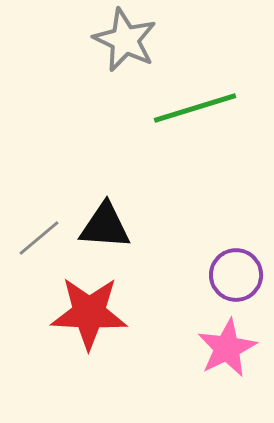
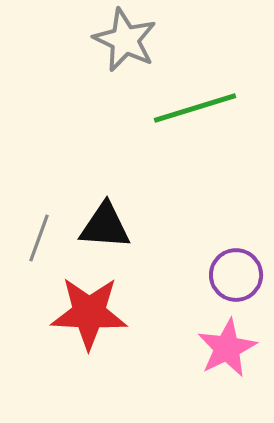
gray line: rotated 30 degrees counterclockwise
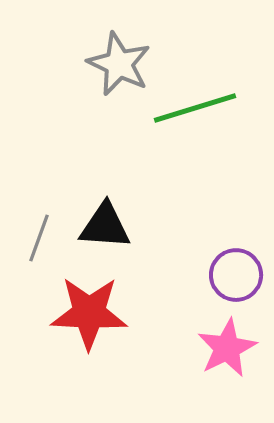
gray star: moved 6 px left, 24 px down
